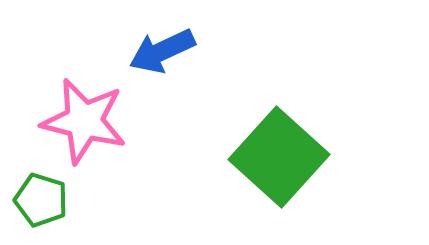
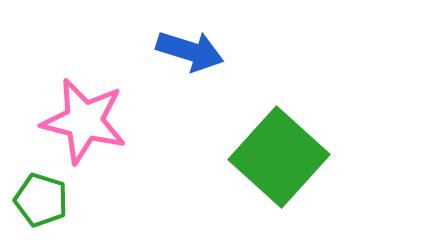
blue arrow: moved 28 px right; rotated 138 degrees counterclockwise
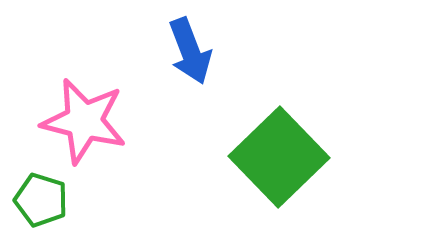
blue arrow: rotated 52 degrees clockwise
green square: rotated 4 degrees clockwise
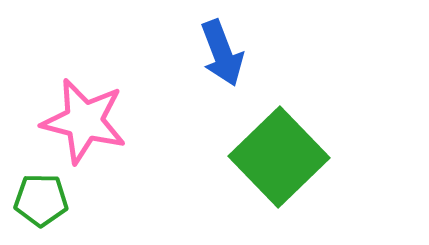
blue arrow: moved 32 px right, 2 px down
green pentagon: rotated 16 degrees counterclockwise
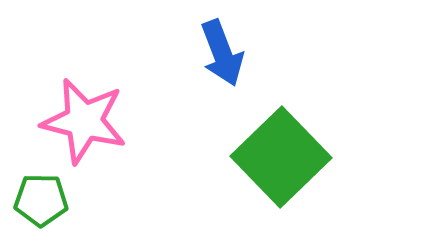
green square: moved 2 px right
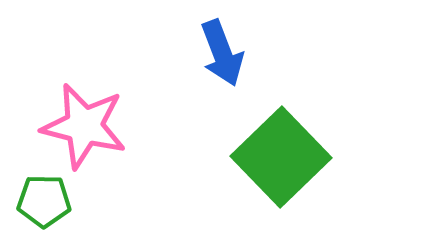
pink star: moved 5 px down
green pentagon: moved 3 px right, 1 px down
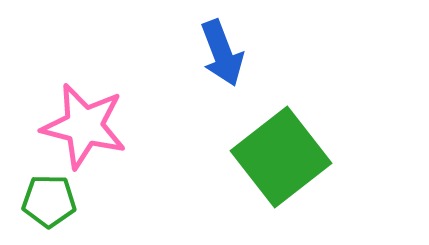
green square: rotated 6 degrees clockwise
green pentagon: moved 5 px right
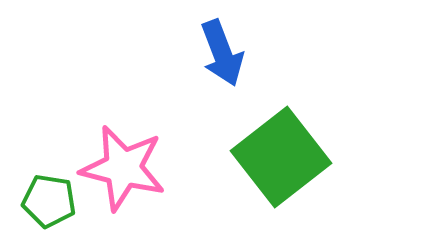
pink star: moved 39 px right, 42 px down
green pentagon: rotated 8 degrees clockwise
